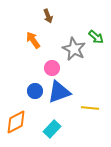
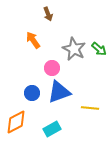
brown arrow: moved 2 px up
green arrow: moved 3 px right, 12 px down
blue circle: moved 3 px left, 2 px down
cyan rectangle: rotated 18 degrees clockwise
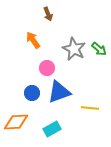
pink circle: moved 5 px left
orange diamond: rotated 25 degrees clockwise
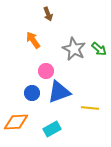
pink circle: moved 1 px left, 3 px down
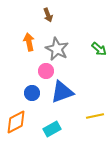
brown arrow: moved 1 px down
orange arrow: moved 4 px left, 2 px down; rotated 24 degrees clockwise
gray star: moved 17 px left
blue triangle: moved 3 px right
yellow line: moved 5 px right, 8 px down; rotated 18 degrees counterclockwise
orange diamond: rotated 25 degrees counterclockwise
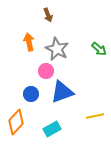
blue circle: moved 1 px left, 1 px down
orange diamond: rotated 20 degrees counterclockwise
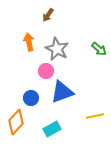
brown arrow: rotated 56 degrees clockwise
blue circle: moved 4 px down
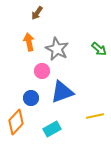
brown arrow: moved 11 px left, 2 px up
pink circle: moved 4 px left
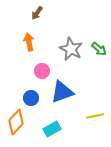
gray star: moved 14 px right
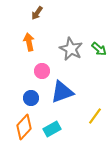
yellow line: rotated 42 degrees counterclockwise
orange diamond: moved 8 px right, 5 px down
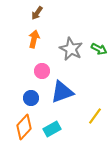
orange arrow: moved 5 px right, 3 px up; rotated 24 degrees clockwise
green arrow: rotated 14 degrees counterclockwise
